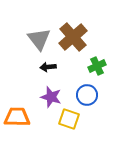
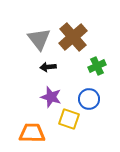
blue circle: moved 2 px right, 4 px down
orange trapezoid: moved 15 px right, 16 px down
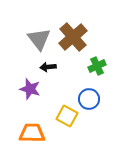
purple star: moved 21 px left, 8 px up
yellow square: moved 2 px left, 3 px up; rotated 10 degrees clockwise
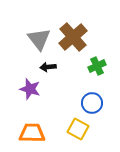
blue circle: moved 3 px right, 4 px down
yellow square: moved 11 px right, 13 px down
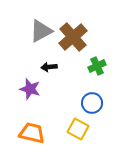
gray triangle: moved 2 px right, 8 px up; rotated 40 degrees clockwise
black arrow: moved 1 px right
orange trapezoid: rotated 12 degrees clockwise
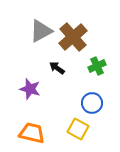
black arrow: moved 8 px right, 1 px down; rotated 42 degrees clockwise
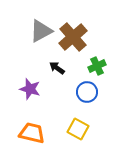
blue circle: moved 5 px left, 11 px up
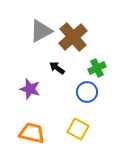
green cross: moved 2 px down
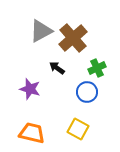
brown cross: moved 1 px down
